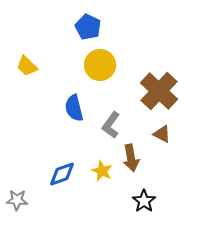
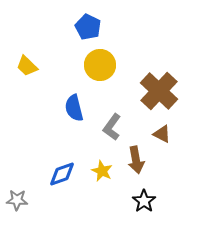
gray L-shape: moved 1 px right, 2 px down
brown arrow: moved 5 px right, 2 px down
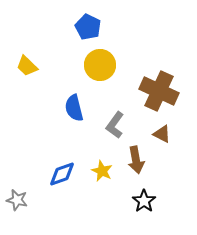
brown cross: rotated 18 degrees counterclockwise
gray L-shape: moved 3 px right, 2 px up
gray star: rotated 10 degrees clockwise
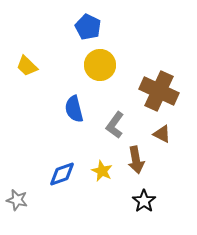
blue semicircle: moved 1 px down
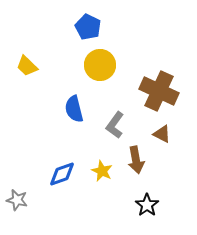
black star: moved 3 px right, 4 px down
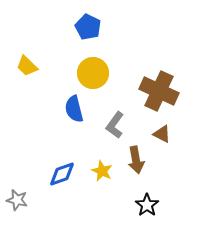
yellow circle: moved 7 px left, 8 px down
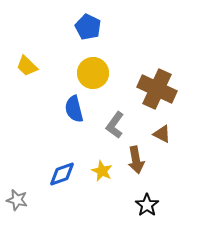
brown cross: moved 2 px left, 2 px up
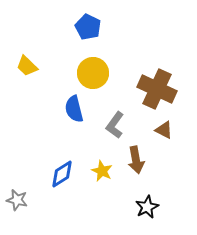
brown triangle: moved 2 px right, 4 px up
blue diamond: rotated 12 degrees counterclockwise
black star: moved 2 px down; rotated 10 degrees clockwise
